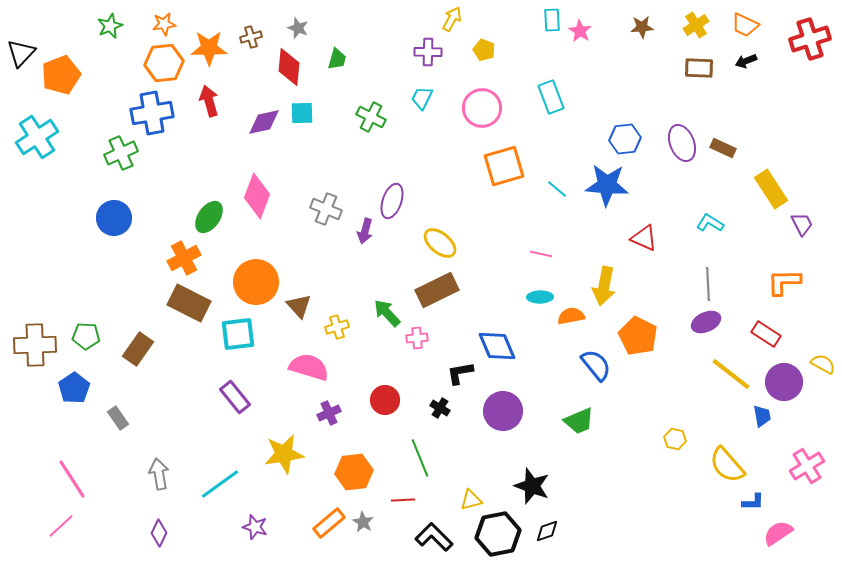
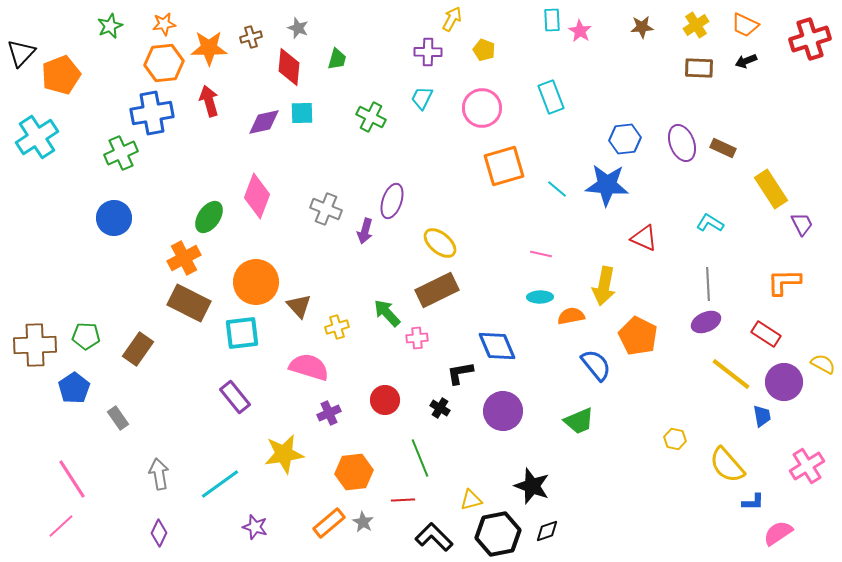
cyan square at (238, 334): moved 4 px right, 1 px up
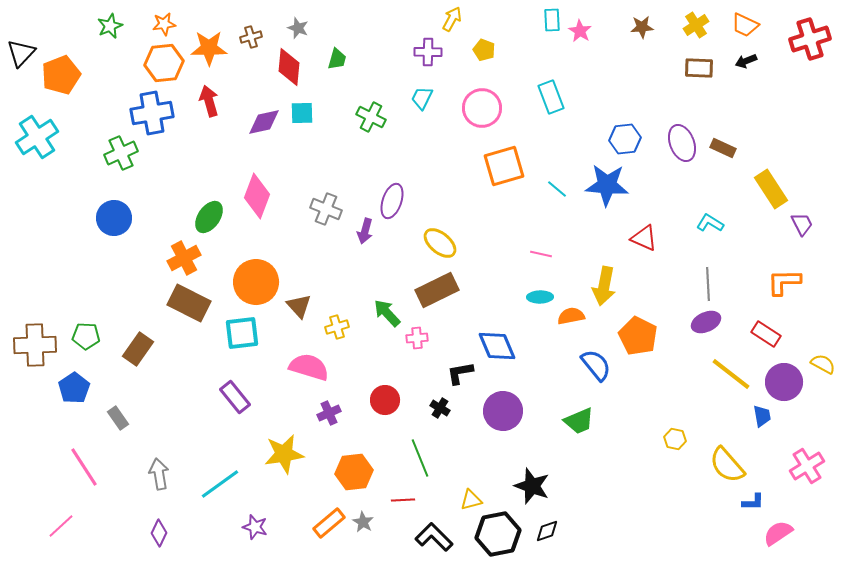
pink line at (72, 479): moved 12 px right, 12 px up
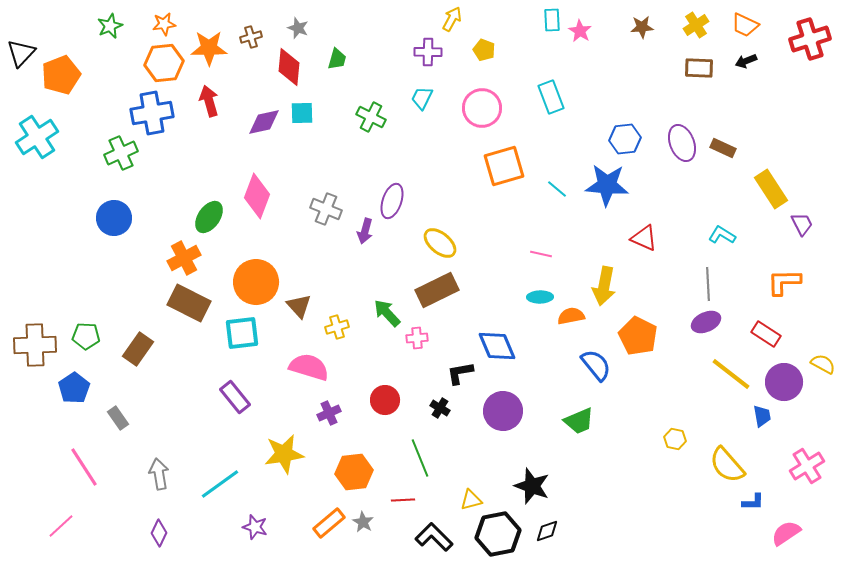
cyan L-shape at (710, 223): moved 12 px right, 12 px down
pink semicircle at (778, 533): moved 8 px right
